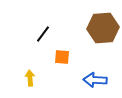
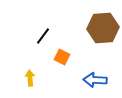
black line: moved 2 px down
orange square: rotated 21 degrees clockwise
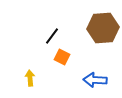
black line: moved 9 px right
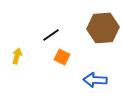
black line: moved 1 px left, 1 px up; rotated 18 degrees clockwise
yellow arrow: moved 13 px left, 22 px up; rotated 21 degrees clockwise
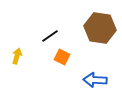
brown hexagon: moved 3 px left; rotated 12 degrees clockwise
black line: moved 1 px left, 1 px down
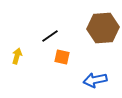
brown hexagon: moved 3 px right; rotated 12 degrees counterclockwise
orange square: rotated 14 degrees counterclockwise
blue arrow: rotated 15 degrees counterclockwise
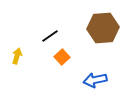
orange square: rotated 35 degrees clockwise
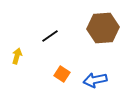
orange square: moved 17 px down; rotated 14 degrees counterclockwise
